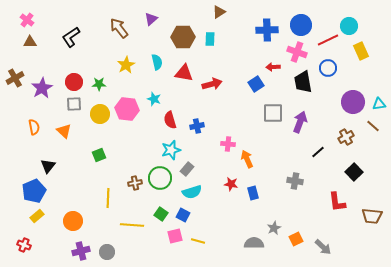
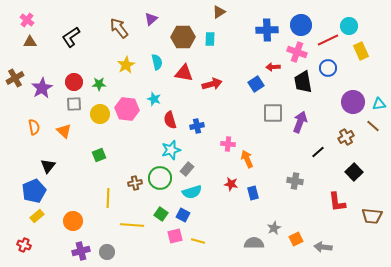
gray arrow at (323, 247): rotated 144 degrees clockwise
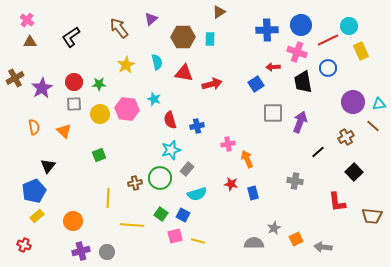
pink cross at (228, 144): rotated 16 degrees counterclockwise
cyan semicircle at (192, 192): moved 5 px right, 2 px down
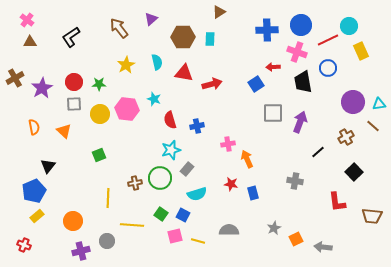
gray semicircle at (254, 243): moved 25 px left, 13 px up
gray circle at (107, 252): moved 11 px up
